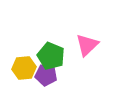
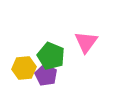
pink triangle: moved 1 px left, 3 px up; rotated 10 degrees counterclockwise
purple pentagon: rotated 20 degrees clockwise
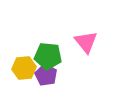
pink triangle: rotated 15 degrees counterclockwise
green pentagon: moved 3 px left; rotated 16 degrees counterclockwise
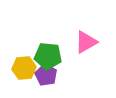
pink triangle: rotated 40 degrees clockwise
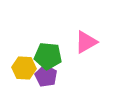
yellow hexagon: rotated 10 degrees clockwise
purple pentagon: moved 1 px down
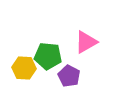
purple pentagon: moved 23 px right
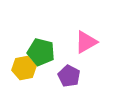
green pentagon: moved 7 px left, 4 px up; rotated 8 degrees clockwise
yellow hexagon: rotated 15 degrees counterclockwise
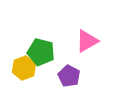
pink triangle: moved 1 px right, 1 px up
yellow hexagon: rotated 10 degrees counterclockwise
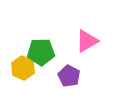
green pentagon: rotated 16 degrees counterclockwise
yellow hexagon: moved 1 px left; rotated 15 degrees counterclockwise
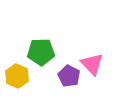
pink triangle: moved 5 px right, 23 px down; rotated 45 degrees counterclockwise
yellow hexagon: moved 6 px left, 8 px down
